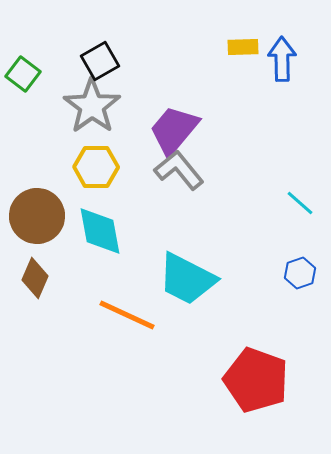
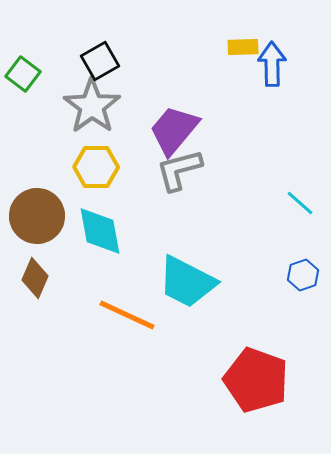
blue arrow: moved 10 px left, 5 px down
gray L-shape: rotated 66 degrees counterclockwise
blue hexagon: moved 3 px right, 2 px down
cyan trapezoid: moved 3 px down
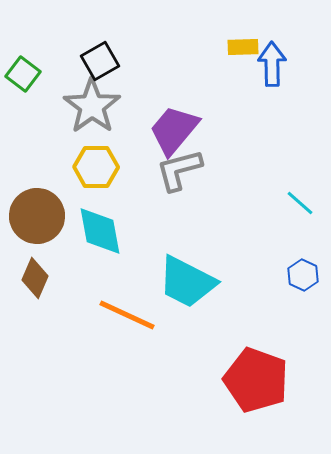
blue hexagon: rotated 16 degrees counterclockwise
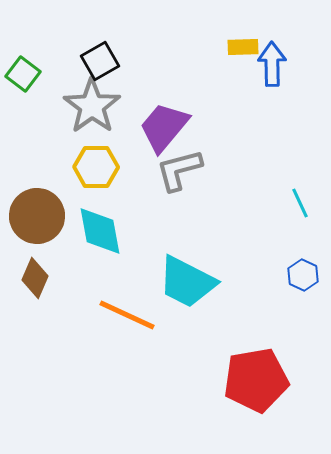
purple trapezoid: moved 10 px left, 3 px up
cyan line: rotated 24 degrees clockwise
red pentagon: rotated 30 degrees counterclockwise
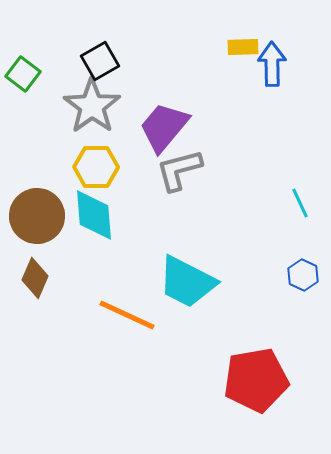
cyan diamond: moved 6 px left, 16 px up; rotated 6 degrees clockwise
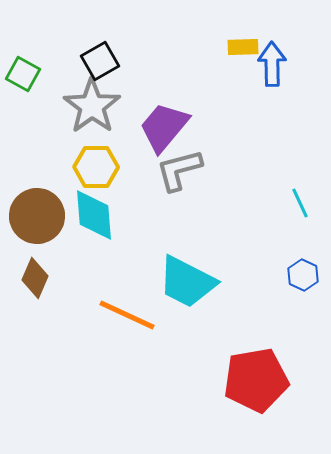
green square: rotated 8 degrees counterclockwise
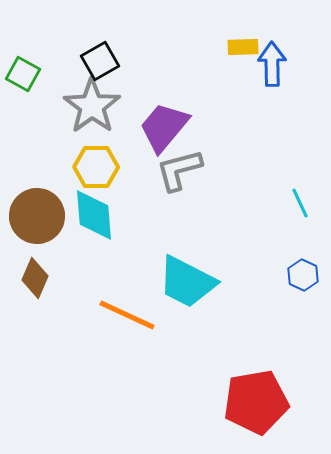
red pentagon: moved 22 px down
